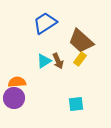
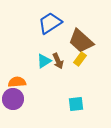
blue trapezoid: moved 5 px right
purple circle: moved 1 px left, 1 px down
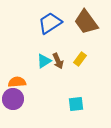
brown trapezoid: moved 5 px right, 19 px up; rotated 12 degrees clockwise
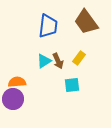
blue trapezoid: moved 2 px left, 3 px down; rotated 130 degrees clockwise
yellow rectangle: moved 1 px left, 1 px up
cyan square: moved 4 px left, 19 px up
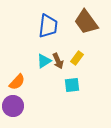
yellow rectangle: moved 2 px left
orange semicircle: rotated 138 degrees clockwise
purple circle: moved 7 px down
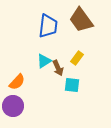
brown trapezoid: moved 5 px left, 2 px up
brown arrow: moved 7 px down
cyan square: rotated 14 degrees clockwise
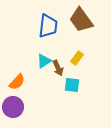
purple circle: moved 1 px down
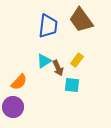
yellow rectangle: moved 2 px down
orange semicircle: moved 2 px right
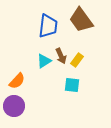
brown arrow: moved 3 px right, 12 px up
orange semicircle: moved 2 px left, 1 px up
purple circle: moved 1 px right, 1 px up
